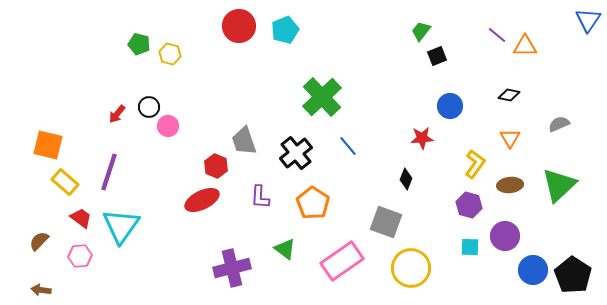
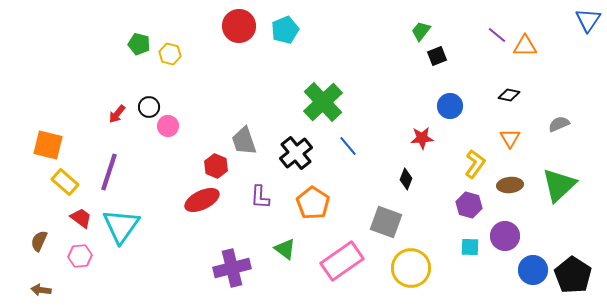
green cross at (322, 97): moved 1 px right, 5 px down
brown semicircle at (39, 241): rotated 20 degrees counterclockwise
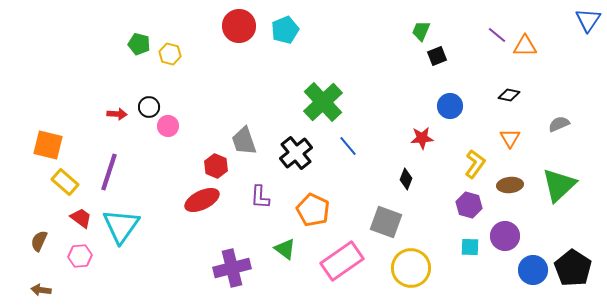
green trapezoid at (421, 31): rotated 15 degrees counterclockwise
red arrow at (117, 114): rotated 126 degrees counterclockwise
orange pentagon at (313, 203): moved 7 px down; rotated 8 degrees counterclockwise
black pentagon at (573, 275): moved 7 px up
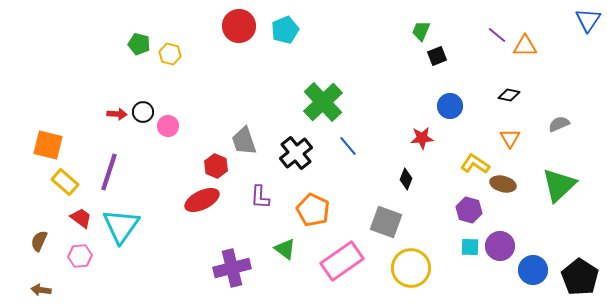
black circle at (149, 107): moved 6 px left, 5 px down
yellow L-shape at (475, 164): rotated 92 degrees counterclockwise
brown ellipse at (510, 185): moved 7 px left, 1 px up; rotated 20 degrees clockwise
purple hexagon at (469, 205): moved 5 px down
purple circle at (505, 236): moved 5 px left, 10 px down
black pentagon at (573, 268): moved 7 px right, 9 px down
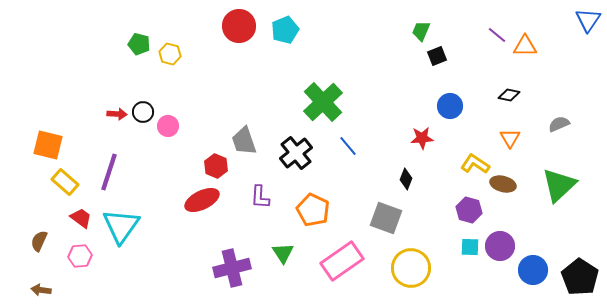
gray square at (386, 222): moved 4 px up
green triangle at (285, 249): moved 2 px left, 4 px down; rotated 20 degrees clockwise
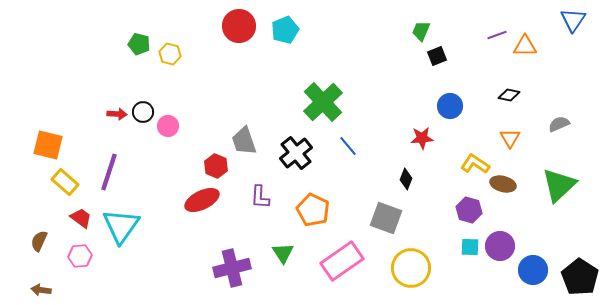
blue triangle at (588, 20): moved 15 px left
purple line at (497, 35): rotated 60 degrees counterclockwise
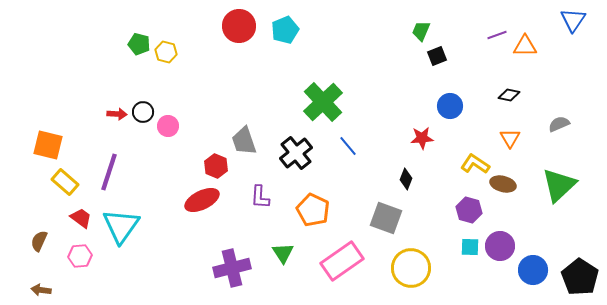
yellow hexagon at (170, 54): moved 4 px left, 2 px up
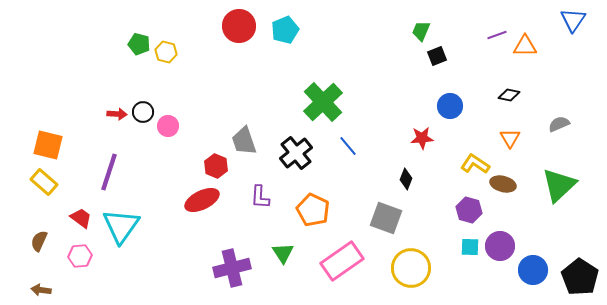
yellow rectangle at (65, 182): moved 21 px left
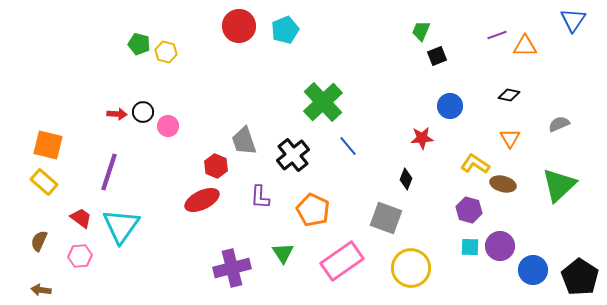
black cross at (296, 153): moved 3 px left, 2 px down
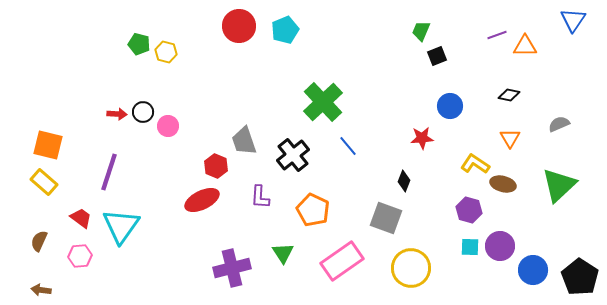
black diamond at (406, 179): moved 2 px left, 2 px down
